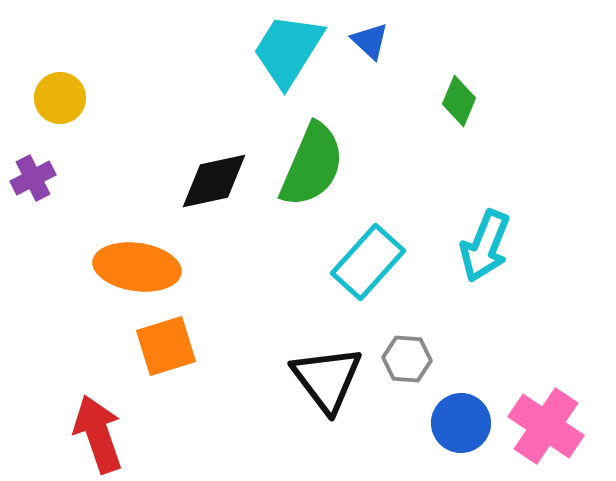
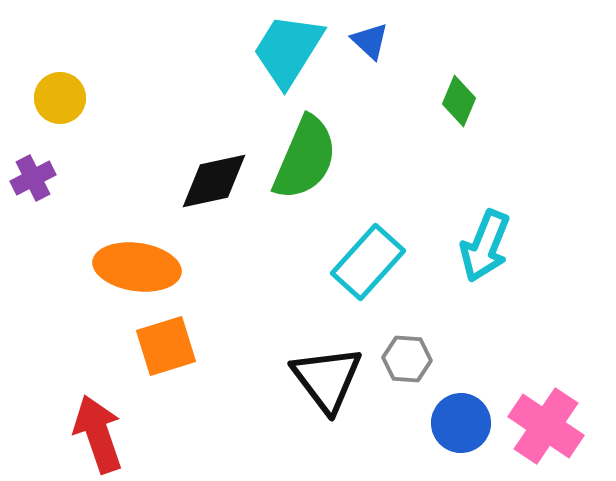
green semicircle: moved 7 px left, 7 px up
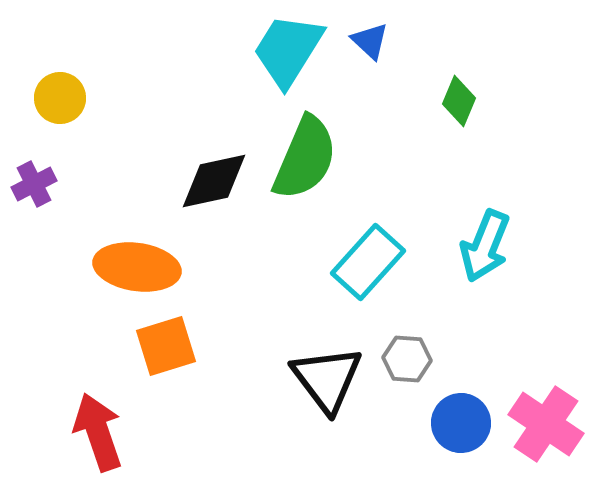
purple cross: moved 1 px right, 6 px down
pink cross: moved 2 px up
red arrow: moved 2 px up
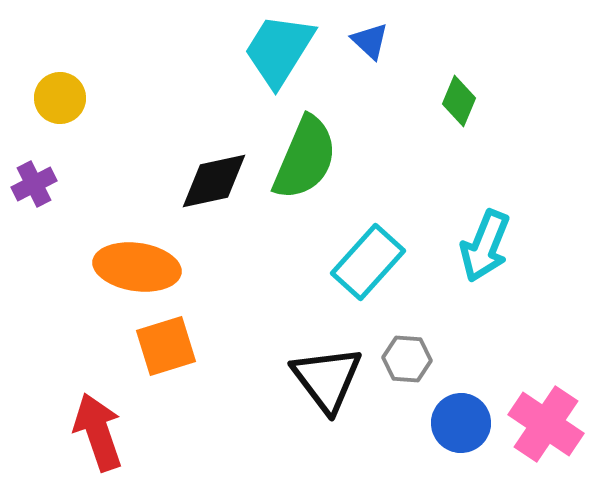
cyan trapezoid: moved 9 px left
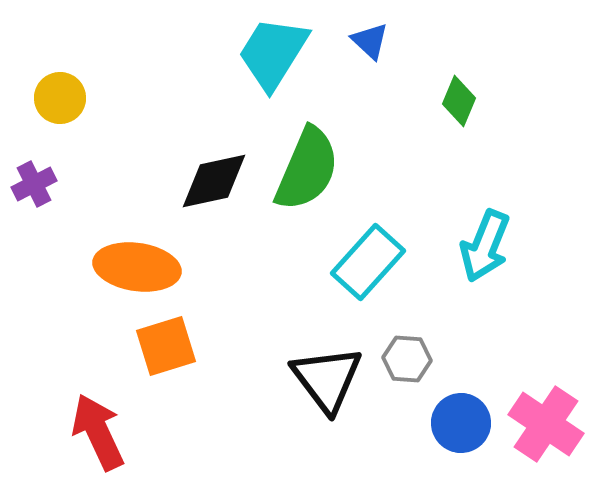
cyan trapezoid: moved 6 px left, 3 px down
green semicircle: moved 2 px right, 11 px down
red arrow: rotated 6 degrees counterclockwise
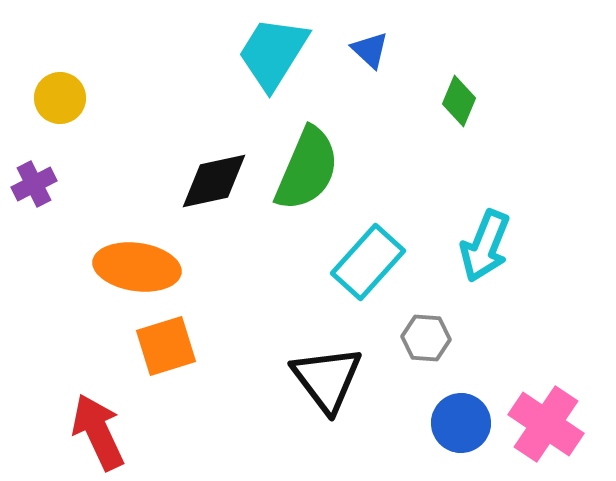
blue triangle: moved 9 px down
gray hexagon: moved 19 px right, 21 px up
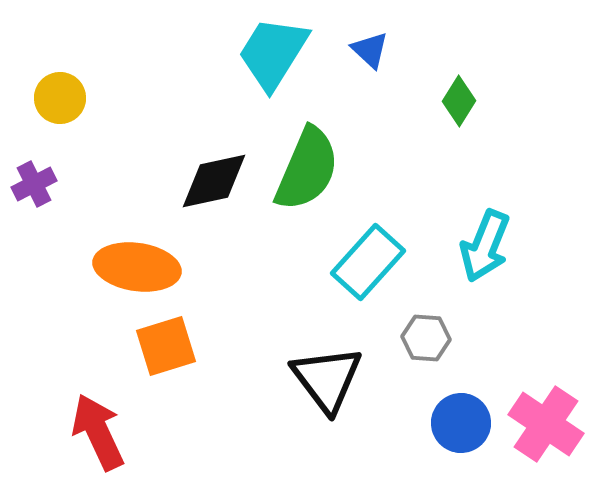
green diamond: rotated 9 degrees clockwise
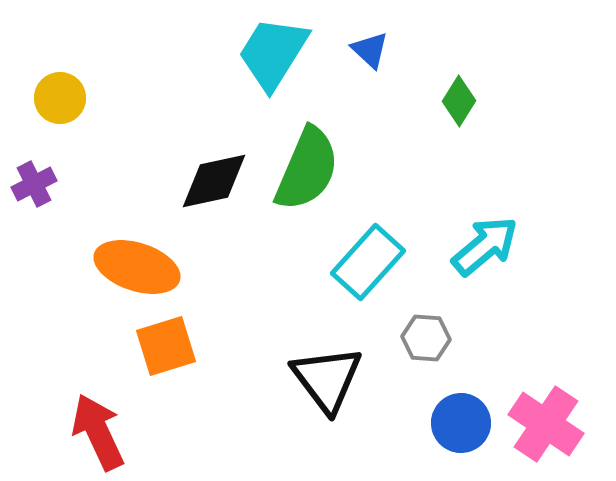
cyan arrow: rotated 152 degrees counterclockwise
orange ellipse: rotated 10 degrees clockwise
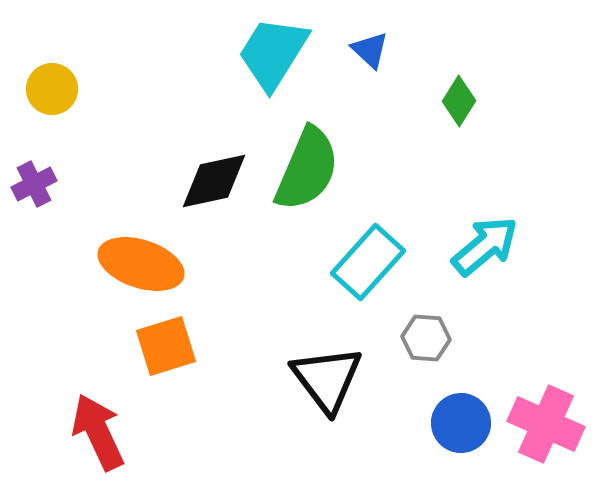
yellow circle: moved 8 px left, 9 px up
orange ellipse: moved 4 px right, 3 px up
pink cross: rotated 10 degrees counterclockwise
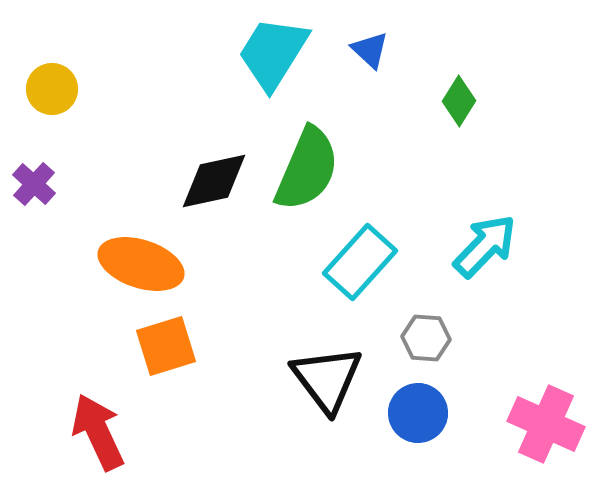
purple cross: rotated 21 degrees counterclockwise
cyan arrow: rotated 6 degrees counterclockwise
cyan rectangle: moved 8 px left
blue circle: moved 43 px left, 10 px up
